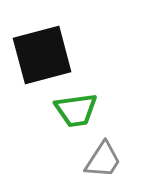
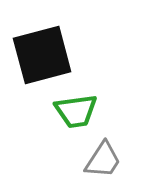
green trapezoid: moved 1 px down
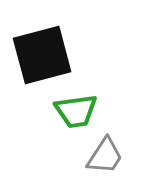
gray trapezoid: moved 2 px right, 4 px up
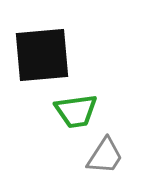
black square: rotated 10 degrees clockwise
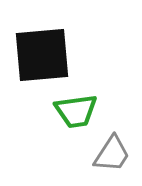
gray trapezoid: moved 7 px right, 2 px up
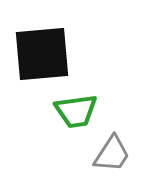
black square: moved 1 px up
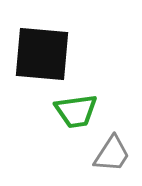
black square: rotated 10 degrees clockwise
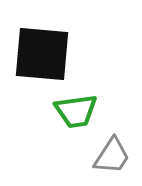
gray trapezoid: moved 2 px down
